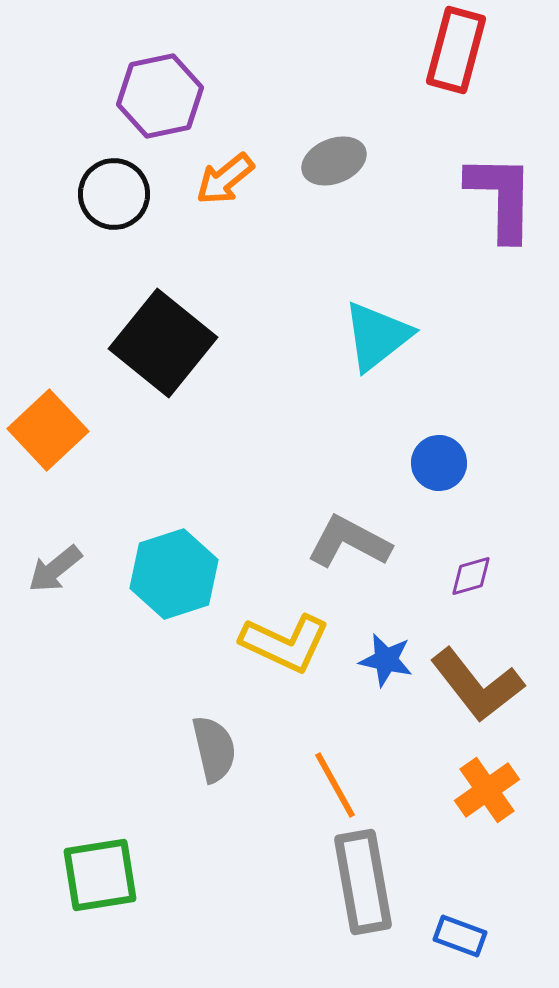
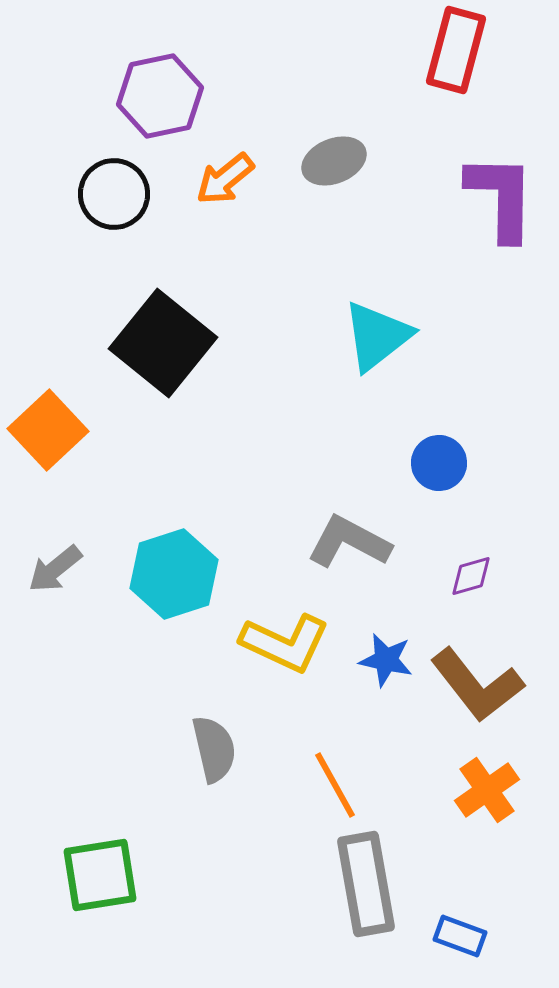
gray rectangle: moved 3 px right, 2 px down
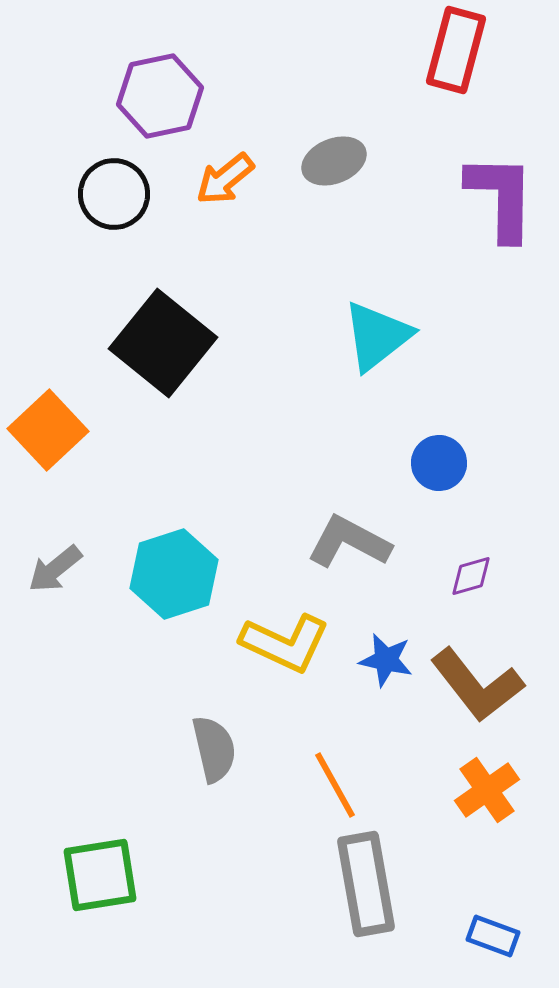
blue rectangle: moved 33 px right
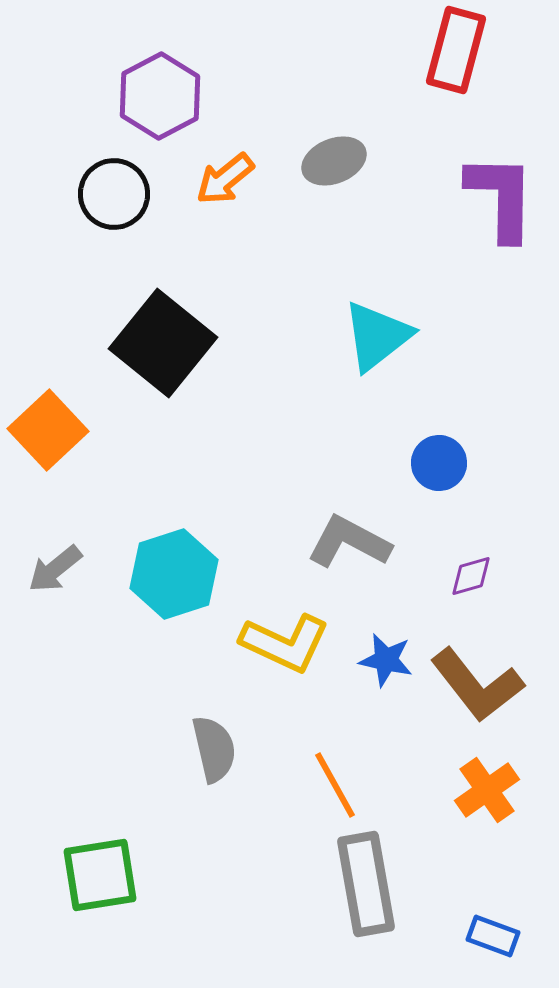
purple hexagon: rotated 16 degrees counterclockwise
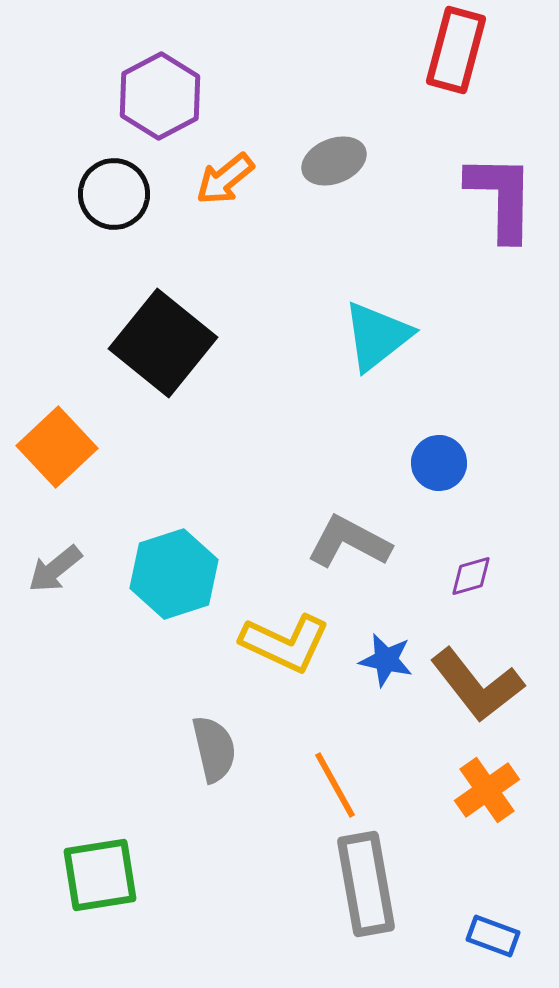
orange square: moved 9 px right, 17 px down
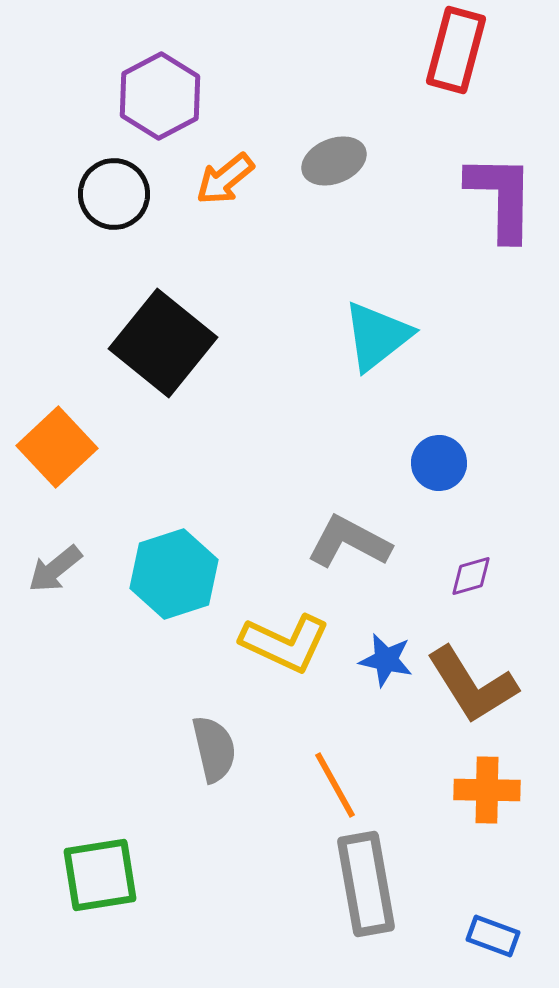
brown L-shape: moved 5 px left; rotated 6 degrees clockwise
orange cross: rotated 36 degrees clockwise
